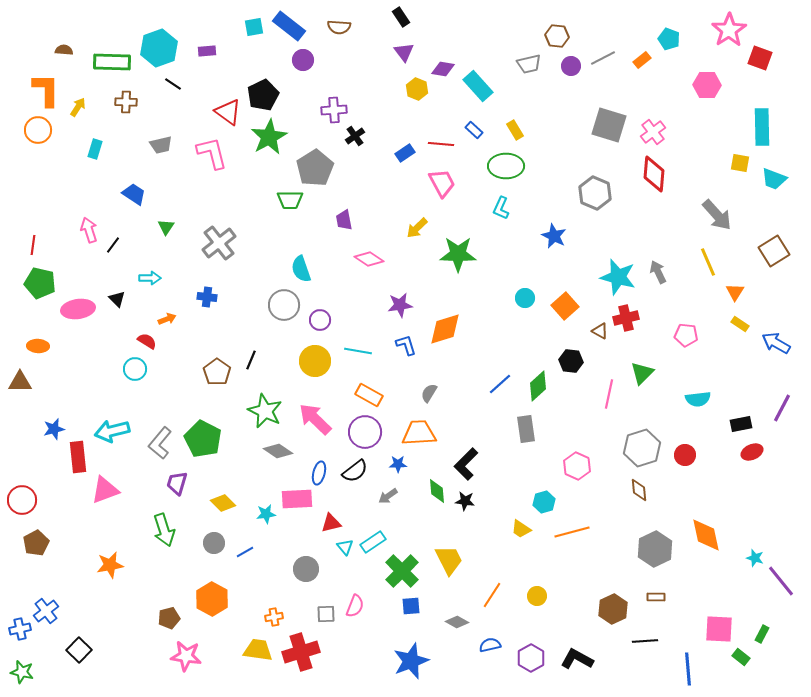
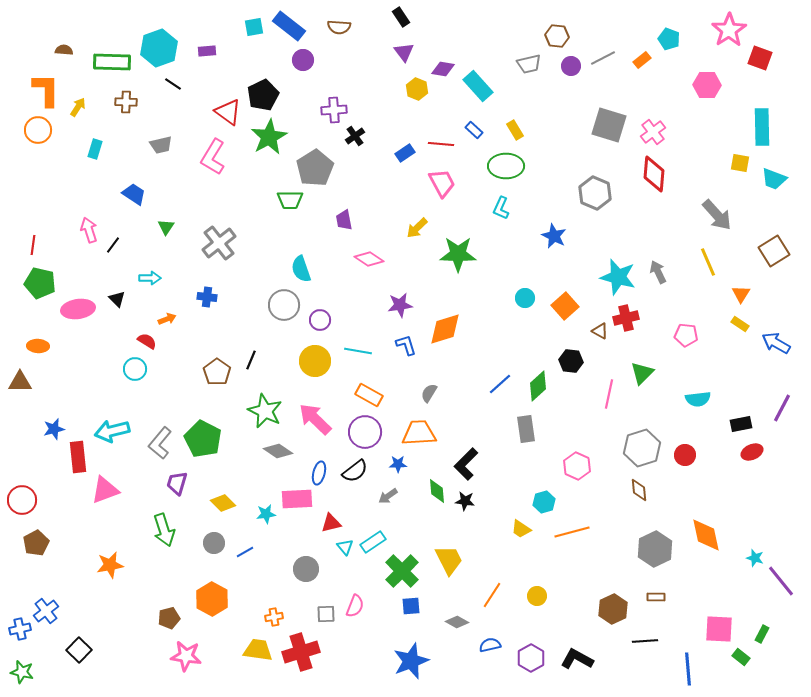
pink L-shape at (212, 153): moved 1 px right, 4 px down; rotated 135 degrees counterclockwise
orange triangle at (735, 292): moved 6 px right, 2 px down
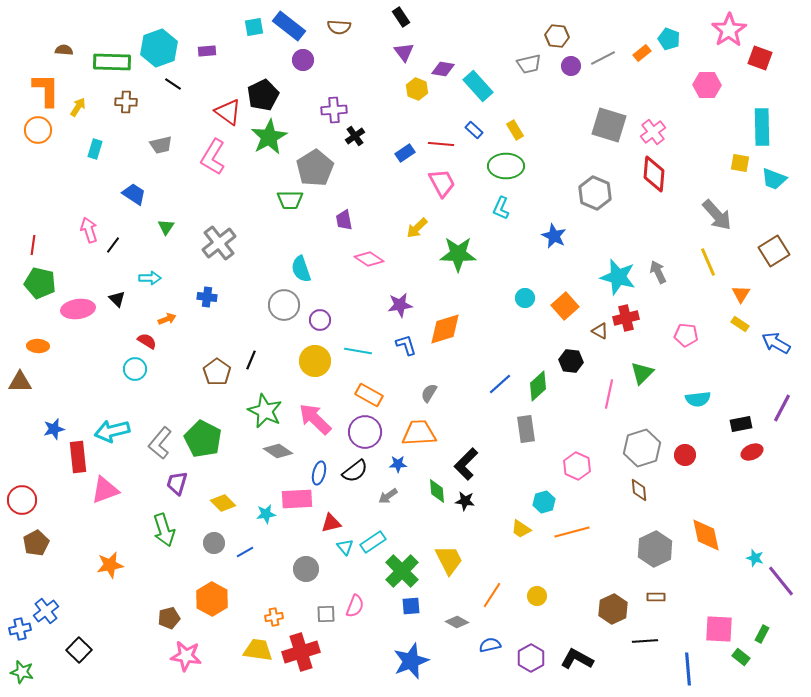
orange rectangle at (642, 60): moved 7 px up
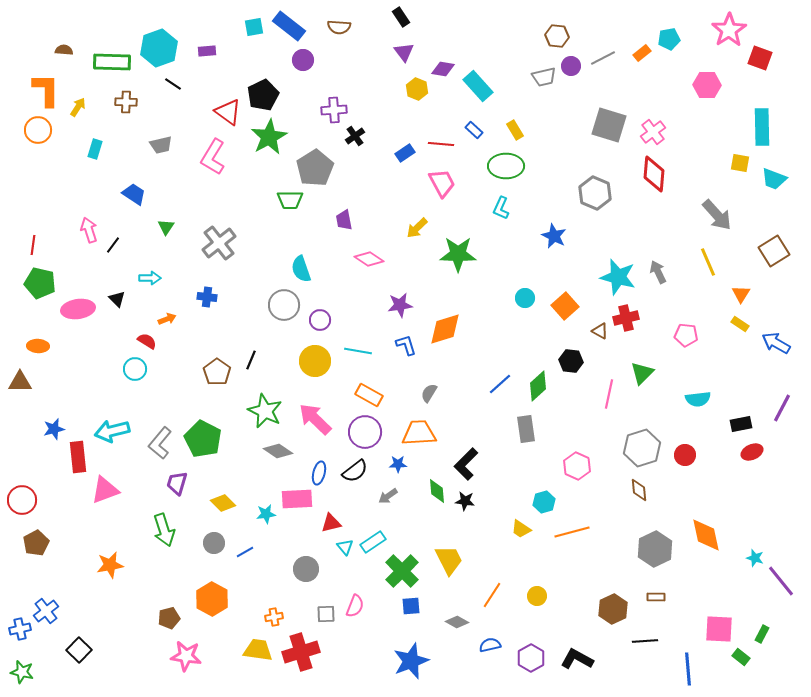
cyan pentagon at (669, 39): rotated 30 degrees counterclockwise
gray trapezoid at (529, 64): moved 15 px right, 13 px down
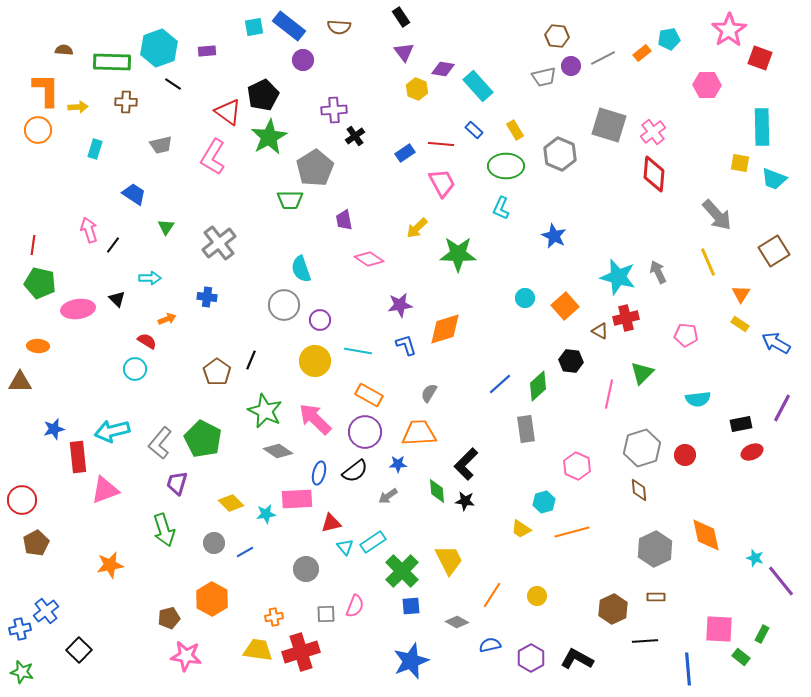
yellow arrow at (78, 107): rotated 54 degrees clockwise
gray hexagon at (595, 193): moved 35 px left, 39 px up
yellow diamond at (223, 503): moved 8 px right
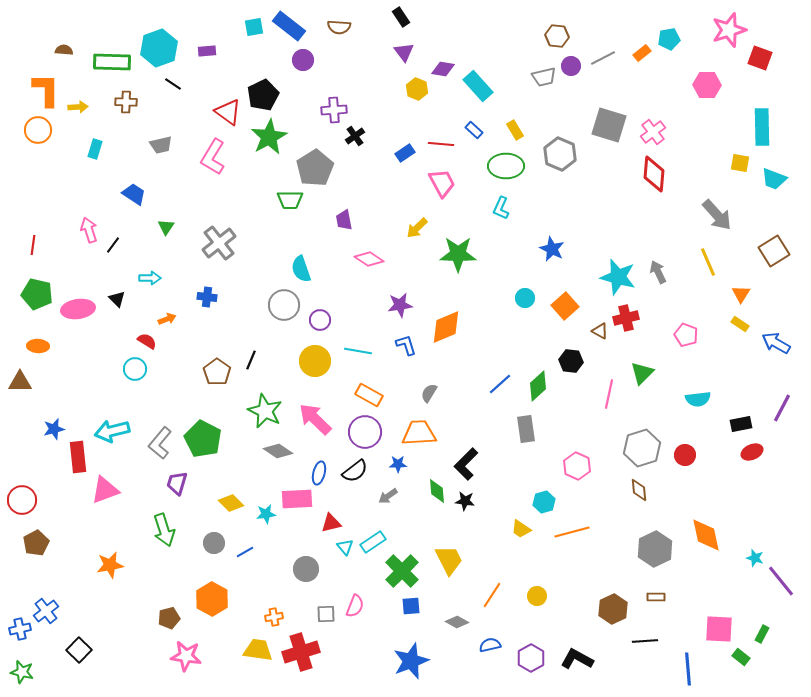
pink star at (729, 30): rotated 16 degrees clockwise
blue star at (554, 236): moved 2 px left, 13 px down
green pentagon at (40, 283): moved 3 px left, 11 px down
orange diamond at (445, 329): moved 1 px right, 2 px up; rotated 6 degrees counterclockwise
pink pentagon at (686, 335): rotated 15 degrees clockwise
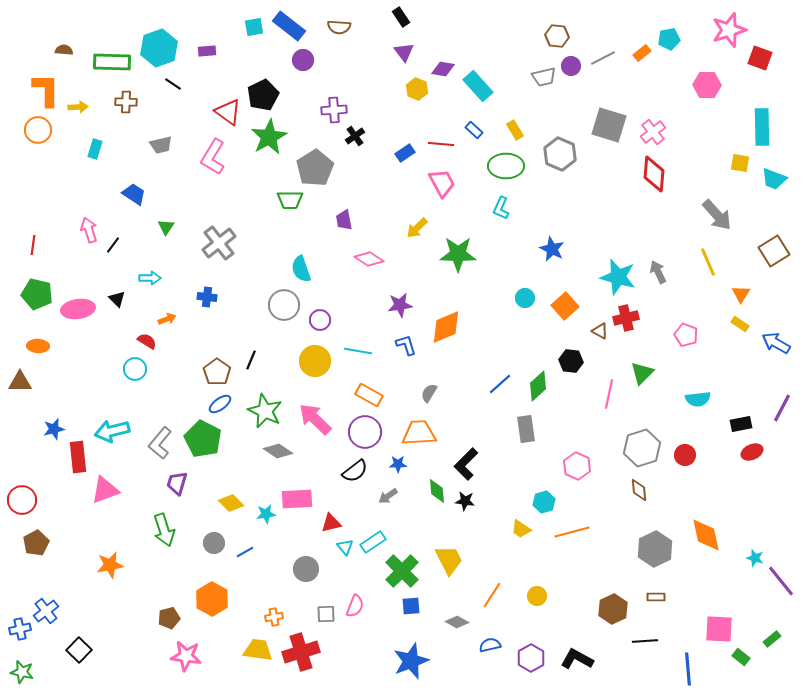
blue ellipse at (319, 473): moved 99 px left, 69 px up; rotated 40 degrees clockwise
green rectangle at (762, 634): moved 10 px right, 5 px down; rotated 24 degrees clockwise
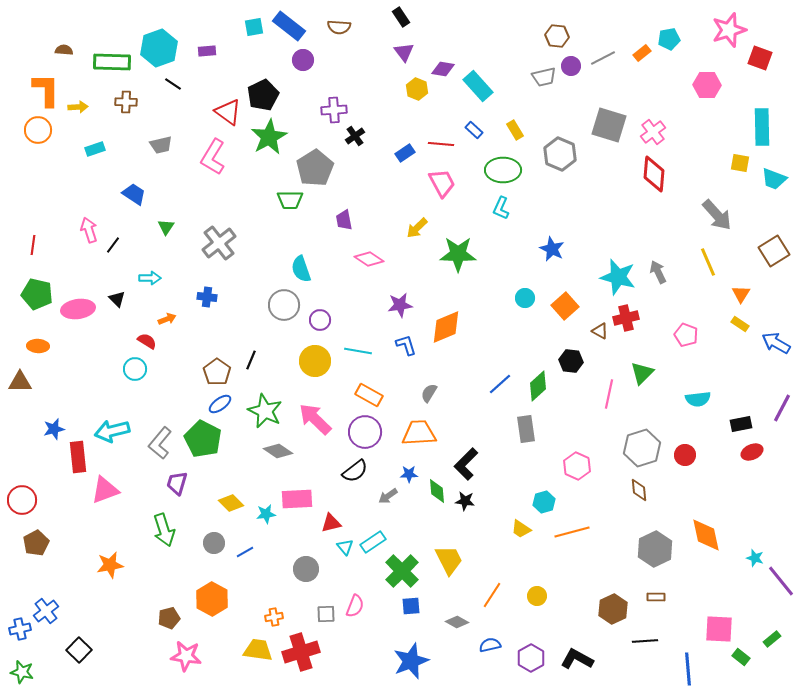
cyan rectangle at (95, 149): rotated 54 degrees clockwise
green ellipse at (506, 166): moved 3 px left, 4 px down
blue star at (398, 464): moved 11 px right, 10 px down
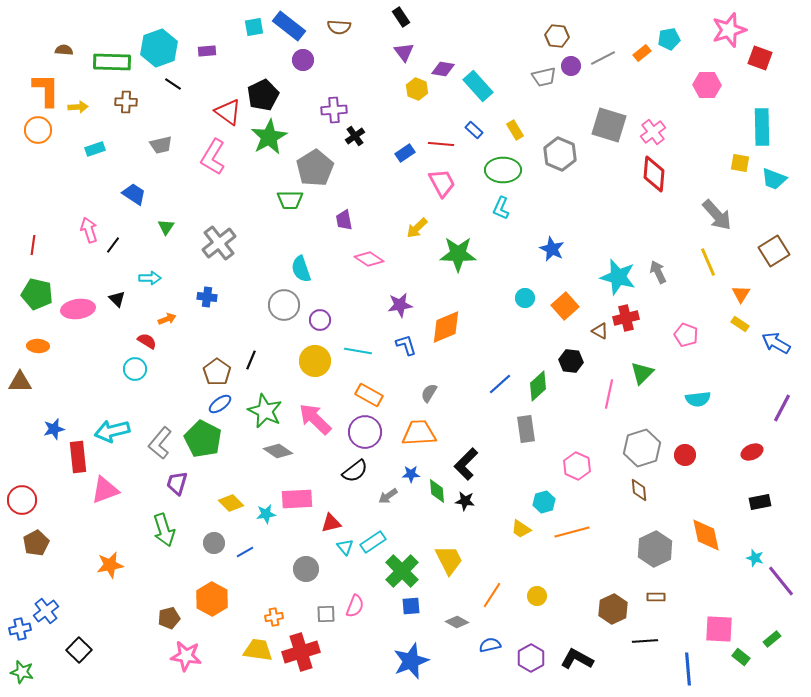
black rectangle at (741, 424): moved 19 px right, 78 px down
blue star at (409, 474): moved 2 px right
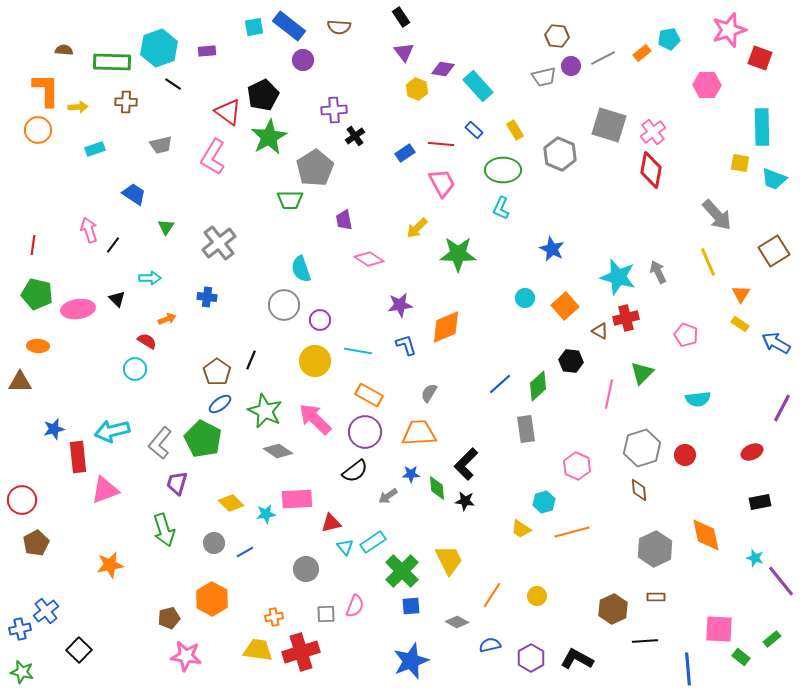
red diamond at (654, 174): moved 3 px left, 4 px up; rotated 6 degrees clockwise
green diamond at (437, 491): moved 3 px up
